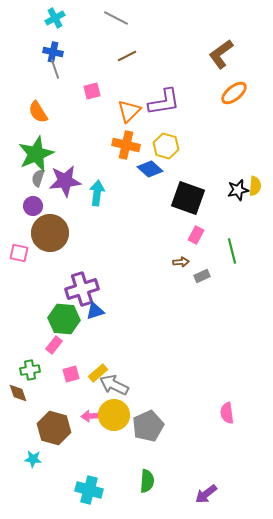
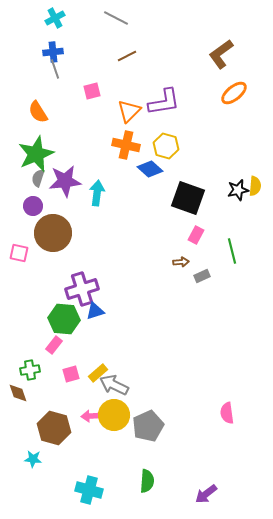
blue cross at (53, 52): rotated 18 degrees counterclockwise
brown circle at (50, 233): moved 3 px right
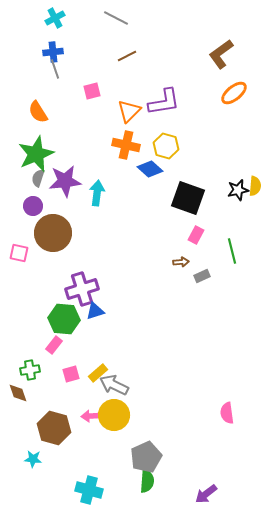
gray pentagon at (148, 426): moved 2 px left, 31 px down
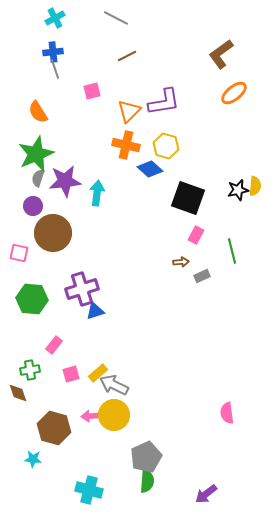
green hexagon at (64, 319): moved 32 px left, 20 px up
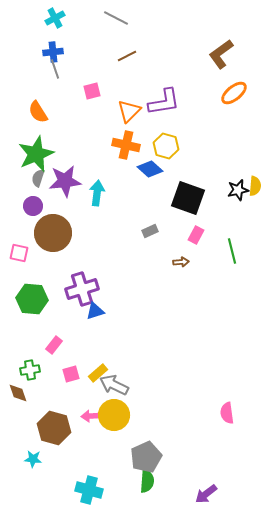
gray rectangle at (202, 276): moved 52 px left, 45 px up
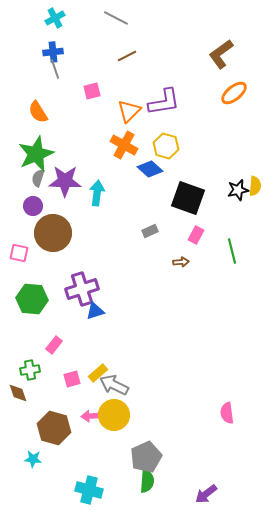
orange cross at (126, 145): moved 2 px left; rotated 16 degrees clockwise
purple star at (65, 181): rotated 8 degrees clockwise
pink square at (71, 374): moved 1 px right, 5 px down
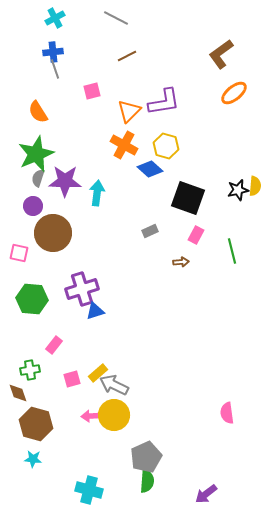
brown hexagon at (54, 428): moved 18 px left, 4 px up
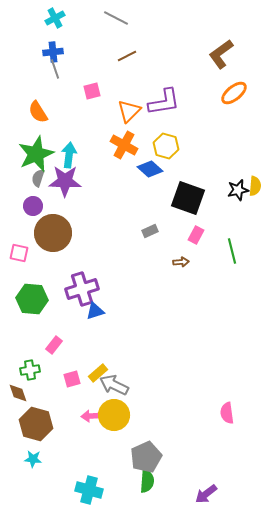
cyan arrow at (97, 193): moved 28 px left, 38 px up
